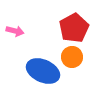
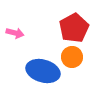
pink arrow: moved 2 px down
blue ellipse: rotated 8 degrees counterclockwise
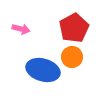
pink arrow: moved 6 px right, 4 px up
blue ellipse: moved 1 px up
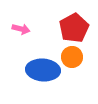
blue ellipse: rotated 12 degrees counterclockwise
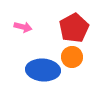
pink arrow: moved 2 px right, 2 px up
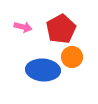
red pentagon: moved 13 px left, 1 px down
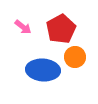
pink arrow: rotated 24 degrees clockwise
orange circle: moved 3 px right
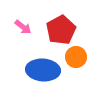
red pentagon: moved 1 px down
orange circle: moved 1 px right
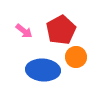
pink arrow: moved 1 px right, 4 px down
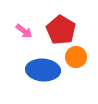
red pentagon: rotated 12 degrees counterclockwise
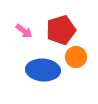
red pentagon: rotated 24 degrees clockwise
